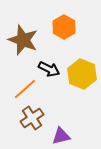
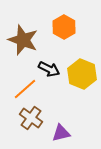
brown cross: moved 1 px left; rotated 20 degrees counterclockwise
purple triangle: moved 3 px up
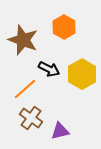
yellow hexagon: rotated 8 degrees clockwise
purple triangle: moved 1 px left, 2 px up
